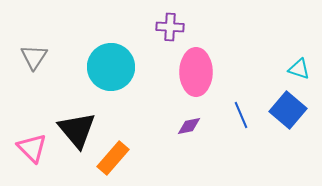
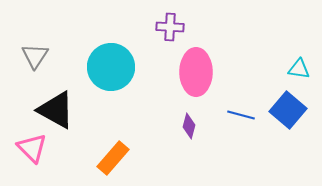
gray triangle: moved 1 px right, 1 px up
cyan triangle: rotated 10 degrees counterclockwise
blue line: rotated 52 degrees counterclockwise
purple diamond: rotated 65 degrees counterclockwise
black triangle: moved 21 px left, 20 px up; rotated 21 degrees counterclockwise
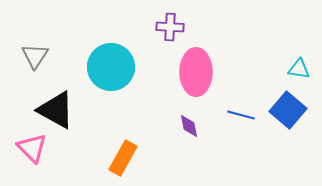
purple diamond: rotated 25 degrees counterclockwise
orange rectangle: moved 10 px right; rotated 12 degrees counterclockwise
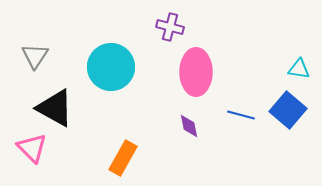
purple cross: rotated 12 degrees clockwise
black triangle: moved 1 px left, 2 px up
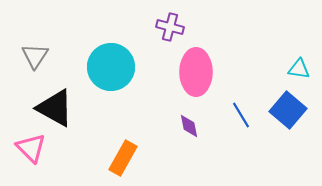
blue line: rotated 44 degrees clockwise
pink triangle: moved 1 px left
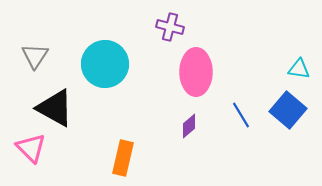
cyan circle: moved 6 px left, 3 px up
purple diamond: rotated 60 degrees clockwise
orange rectangle: rotated 16 degrees counterclockwise
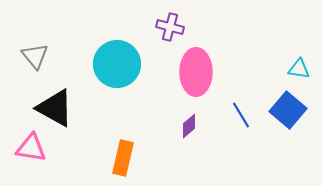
gray triangle: rotated 12 degrees counterclockwise
cyan circle: moved 12 px right
pink triangle: rotated 36 degrees counterclockwise
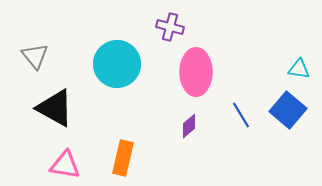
pink triangle: moved 34 px right, 17 px down
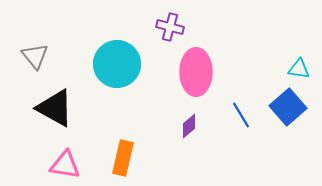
blue square: moved 3 px up; rotated 9 degrees clockwise
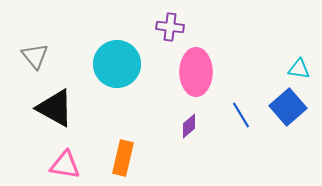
purple cross: rotated 8 degrees counterclockwise
